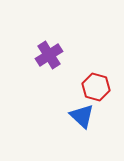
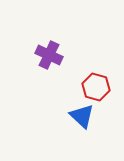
purple cross: rotated 32 degrees counterclockwise
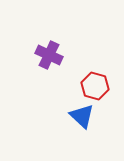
red hexagon: moved 1 px left, 1 px up
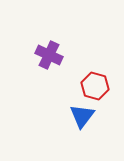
blue triangle: rotated 24 degrees clockwise
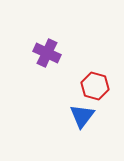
purple cross: moved 2 px left, 2 px up
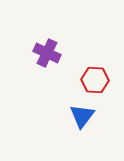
red hexagon: moved 6 px up; rotated 12 degrees counterclockwise
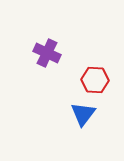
blue triangle: moved 1 px right, 2 px up
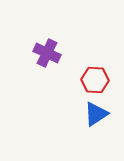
blue triangle: moved 13 px right; rotated 20 degrees clockwise
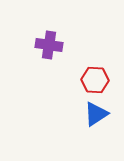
purple cross: moved 2 px right, 8 px up; rotated 16 degrees counterclockwise
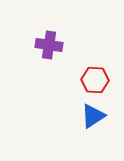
blue triangle: moved 3 px left, 2 px down
